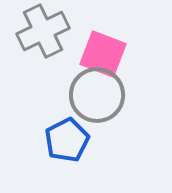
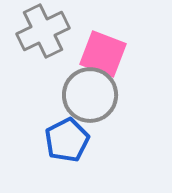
gray circle: moved 7 px left
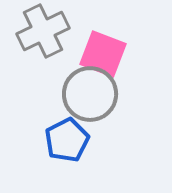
gray circle: moved 1 px up
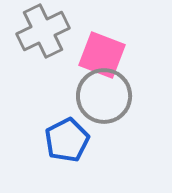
pink square: moved 1 px left, 1 px down
gray circle: moved 14 px right, 2 px down
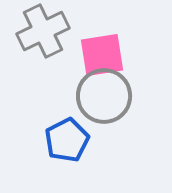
pink square: rotated 30 degrees counterclockwise
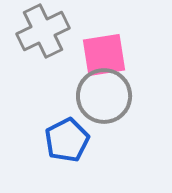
pink square: moved 2 px right
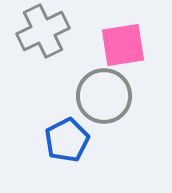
pink square: moved 19 px right, 10 px up
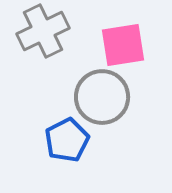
gray circle: moved 2 px left, 1 px down
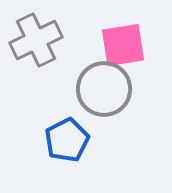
gray cross: moved 7 px left, 9 px down
gray circle: moved 2 px right, 8 px up
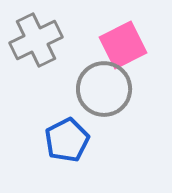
pink square: rotated 18 degrees counterclockwise
